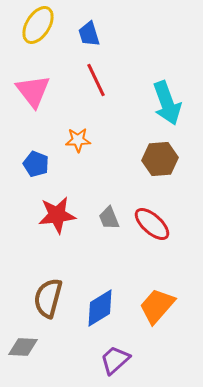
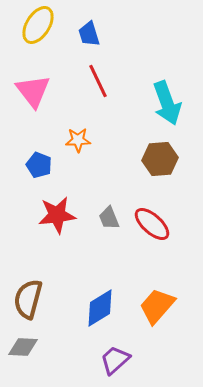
red line: moved 2 px right, 1 px down
blue pentagon: moved 3 px right, 1 px down
brown semicircle: moved 20 px left, 1 px down
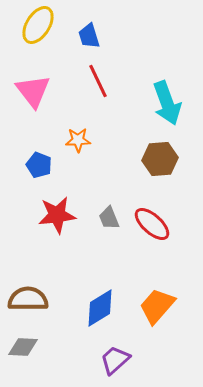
blue trapezoid: moved 2 px down
brown semicircle: rotated 75 degrees clockwise
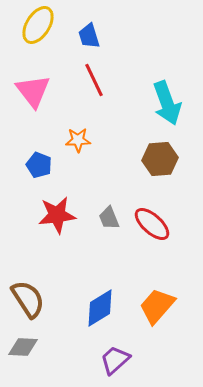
red line: moved 4 px left, 1 px up
brown semicircle: rotated 57 degrees clockwise
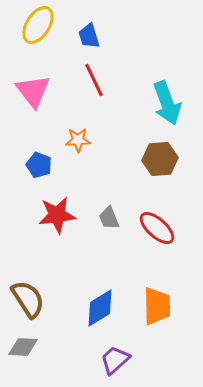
red ellipse: moved 5 px right, 4 px down
orange trapezoid: rotated 138 degrees clockwise
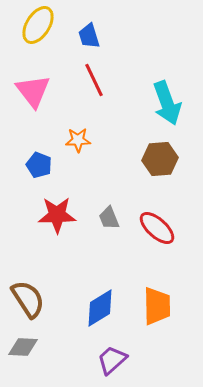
red star: rotated 6 degrees clockwise
purple trapezoid: moved 3 px left
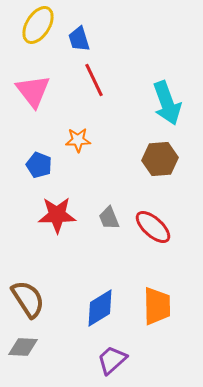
blue trapezoid: moved 10 px left, 3 px down
red ellipse: moved 4 px left, 1 px up
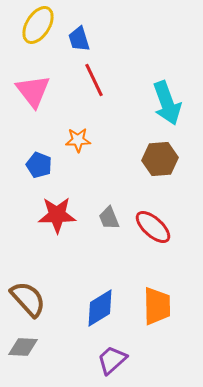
brown semicircle: rotated 9 degrees counterclockwise
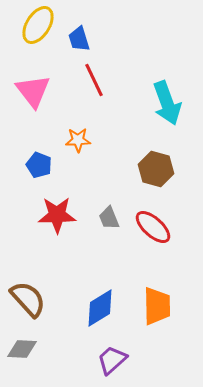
brown hexagon: moved 4 px left, 10 px down; rotated 20 degrees clockwise
gray diamond: moved 1 px left, 2 px down
